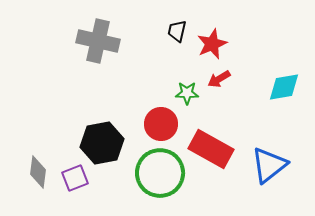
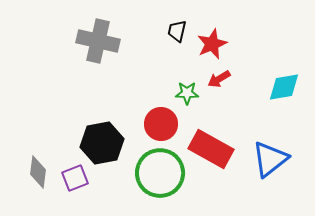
blue triangle: moved 1 px right, 6 px up
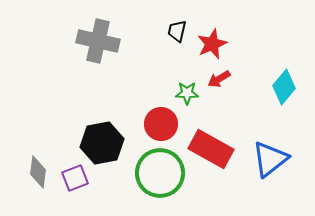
cyan diamond: rotated 40 degrees counterclockwise
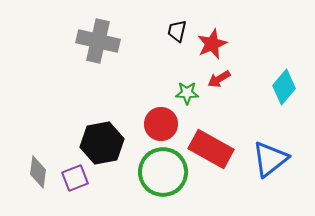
green circle: moved 3 px right, 1 px up
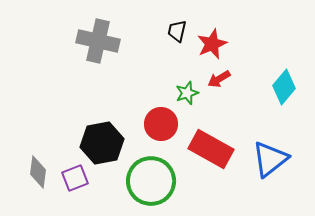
green star: rotated 20 degrees counterclockwise
green circle: moved 12 px left, 9 px down
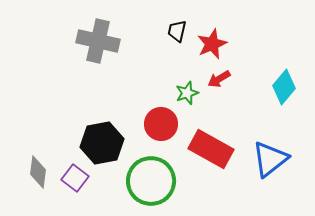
purple square: rotated 32 degrees counterclockwise
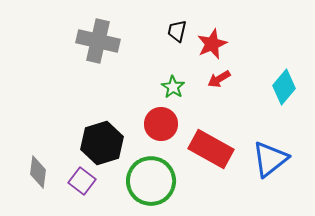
green star: moved 14 px left, 6 px up; rotated 20 degrees counterclockwise
black hexagon: rotated 6 degrees counterclockwise
purple square: moved 7 px right, 3 px down
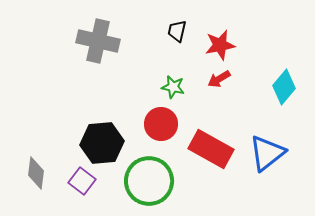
red star: moved 8 px right, 1 px down; rotated 12 degrees clockwise
green star: rotated 20 degrees counterclockwise
black hexagon: rotated 12 degrees clockwise
blue triangle: moved 3 px left, 6 px up
gray diamond: moved 2 px left, 1 px down
green circle: moved 2 px left
